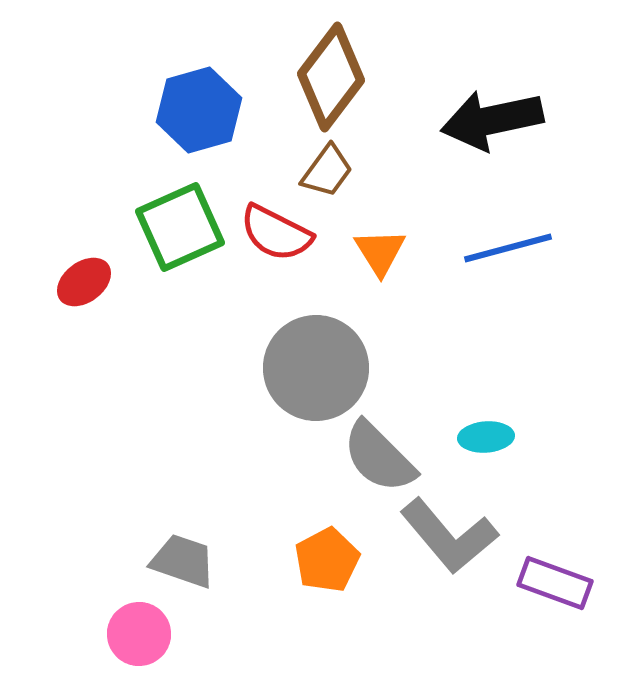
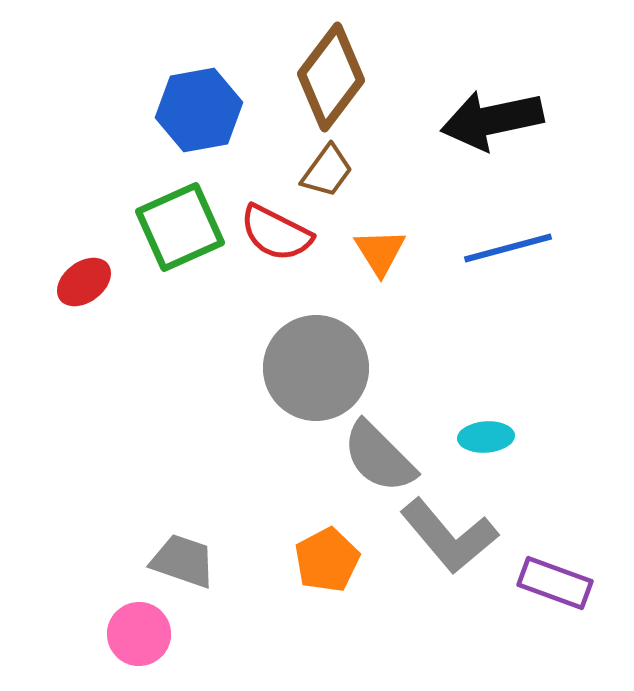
blue hexagon: rotated 6 degrees clockwise
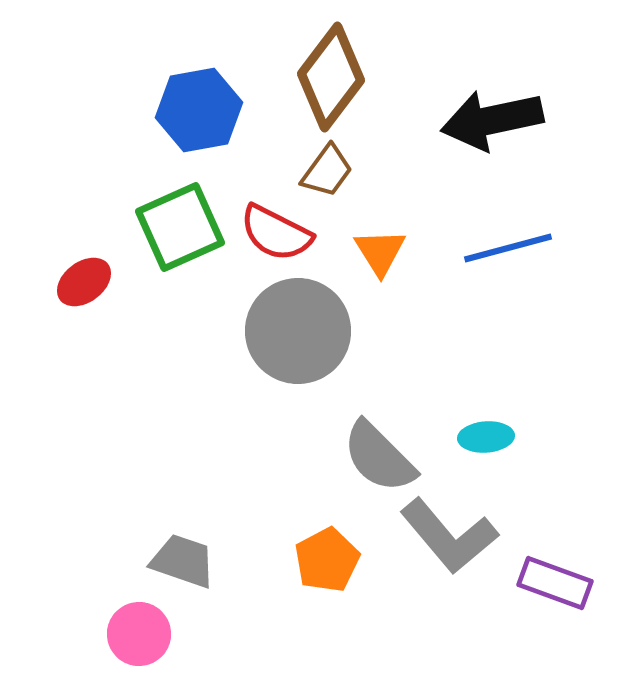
gray circle: moved 18 px left, 37 px up
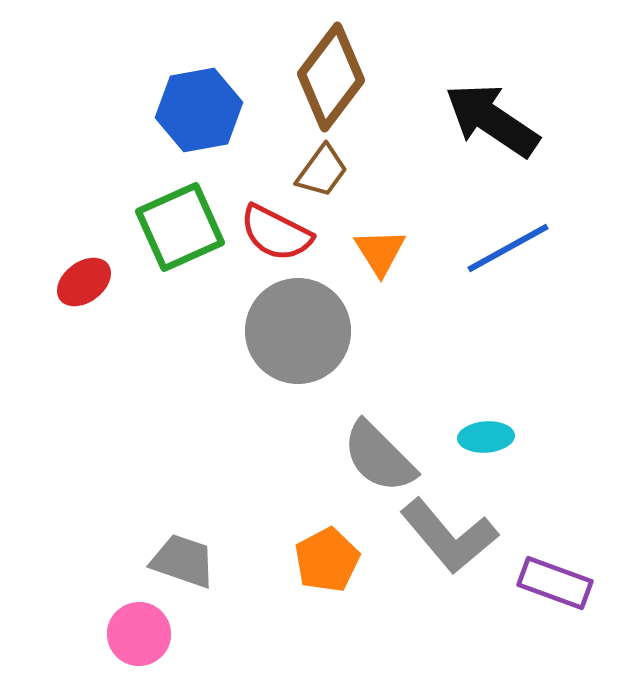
black arrow: rotated 46 degrees clockwise
brown trapezoid: moved 5 px left
blue line: rotated 14 degrees counterclockwise
